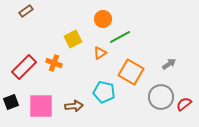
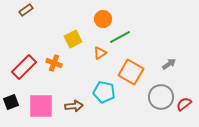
brown rectangle: moved 1 px up
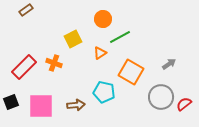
brown arrow: moved 2 px right, 1 px up
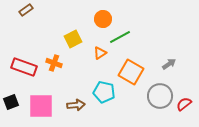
red rectangle: rotated 65 degrees clockwise
gray circle: moved 1 px left, 1 px up
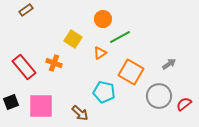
yellow square: rotated 30 degrees counterclockwise
red rectangle: rotated 30 degrees clockwise
gray circle: moved 1 px left
brown arrow: moved 4 px right, 8 px down; rotated 48 degrees clockwise
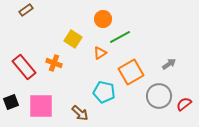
orange square: rotated 30 degrees clockwise
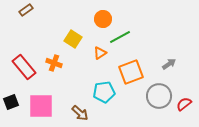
orange square: rotated 10 degrees clockwise
cyan pentagon: rotated 20 degrees counterclockwise
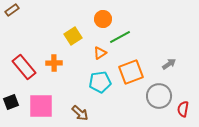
brown rectangle: moved 14 px left
yellow square: moved 3 px up; rotated 24 degrees clockwise
orange cross: rotated 21 degrees counterclockwise
cyan pentagon: moved 4 px left, 10 px up
red semicircle: moved 1 px left, 5 px down; rotated 42 degrees counterclockwise
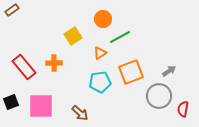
gray arrow: moved 7 px down
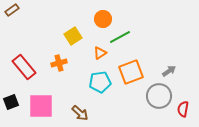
orange cross: moved 5 px right; rotated 14 degrees counterclockwise
